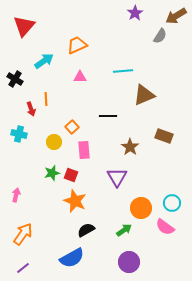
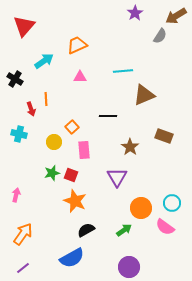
purple circle: moved 5 px down
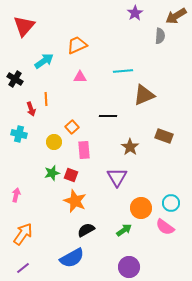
gray semicircle: rotated 28 degrees counterclockwise
cyan circle: moved 1 px left
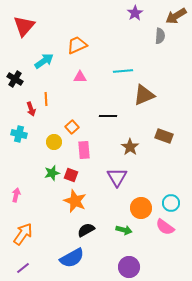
green arrow: rotated 49 degrees clockwise
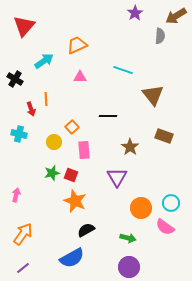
cyan line: moved 1 px up; rotated 24 degrees clockwise
brown triangle: moved 9 px right; rotated 45 degrees counterclockwise
green arrow: moved 4 px right, 8 px down
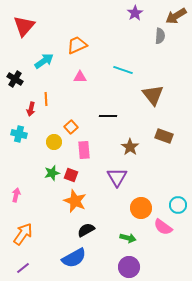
red arrow: rotated 32 degrees clockwise
orange square: moved 1 px left
cyan circle: moved 7 px right, 2 px down
pink semicircle: moved 2 px left
blue semicircle: moved 2 px right
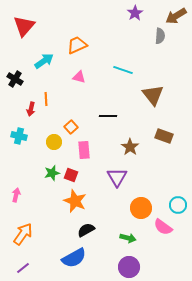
pink triangle: moved 1 px left; rotated 16 degrees clockwise
cyan cross: moved 2 px down
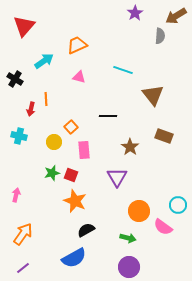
orange circle: moved 2 px left, 3 px down
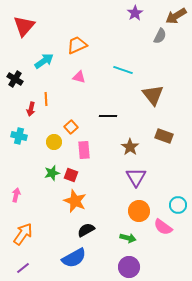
gray semicircle: rotated 21 degrees clockwise
purple triangle: moved 19 px right
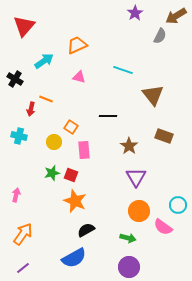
orange line: rotated 64 degrees counterclockwise
orange square: rotated 16 degrees counterclockwise
brown star: moved 1 px left, 1 px up
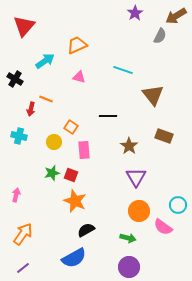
cyan arrow: moved 1 px right
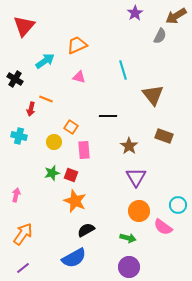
cyan line: rotated 54 degrees clockwise
